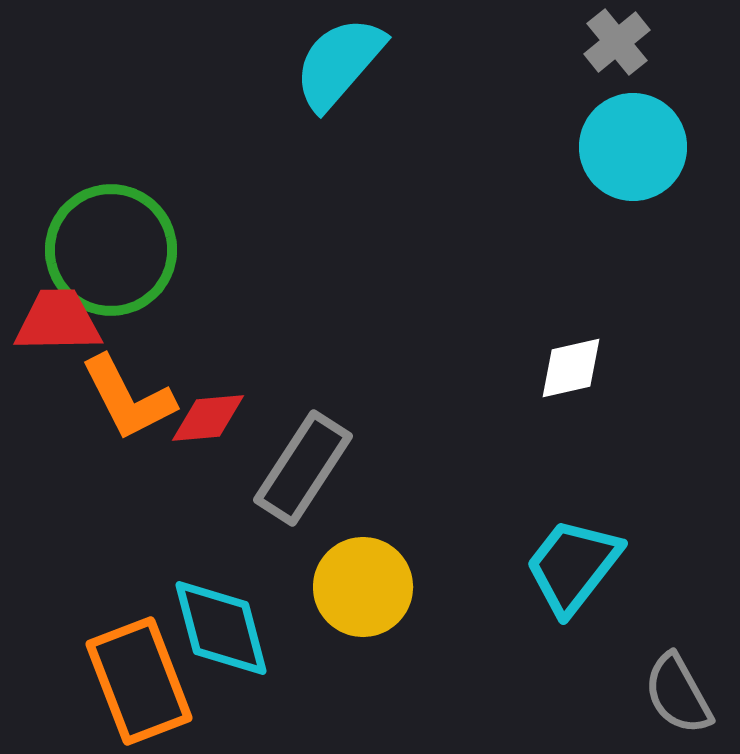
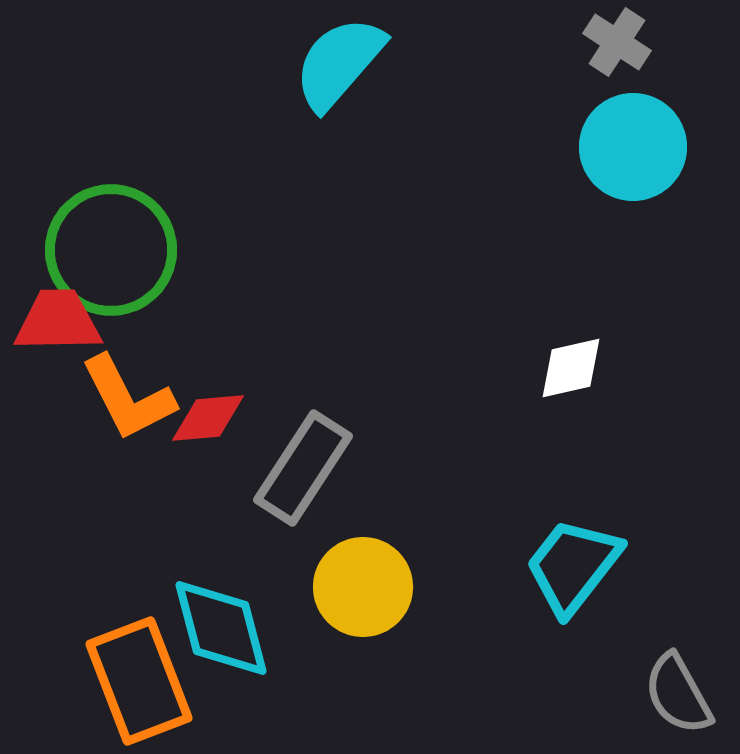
gray cross: rotated 18 degrees counterclockwise
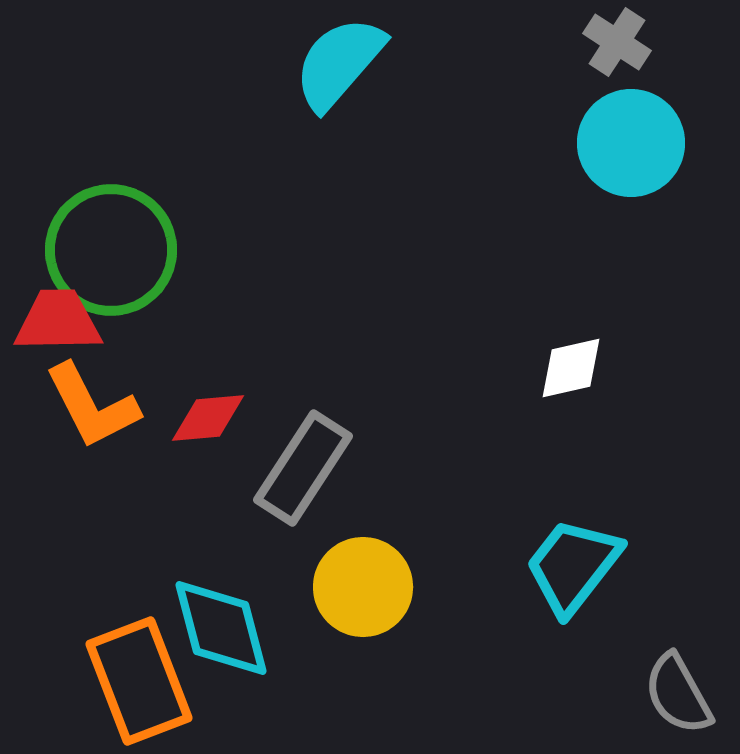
cyan circle: moved 2 px left, 4 px up
orange L-shape: moved 36 px left, 8 px down
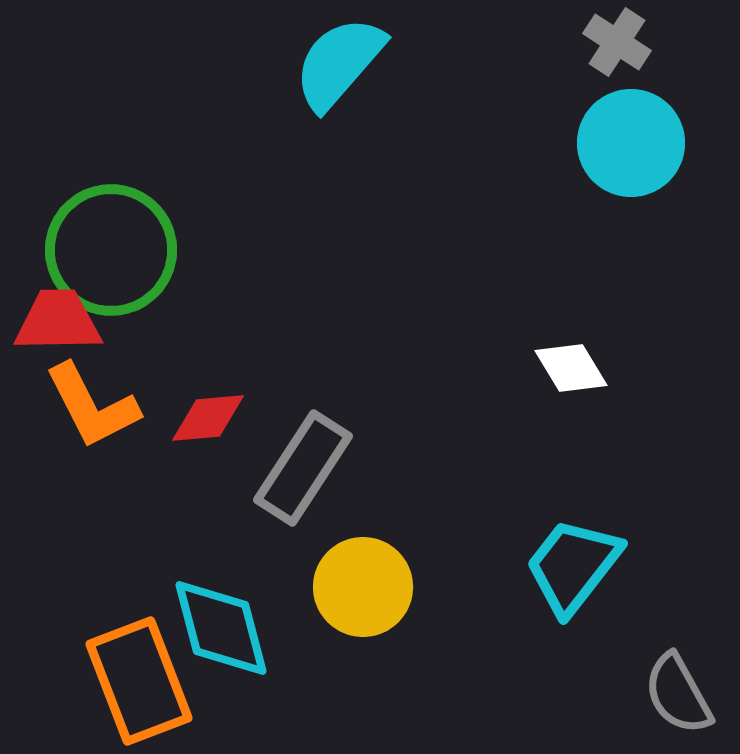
white diamond: rotated 72 degrees clockwise
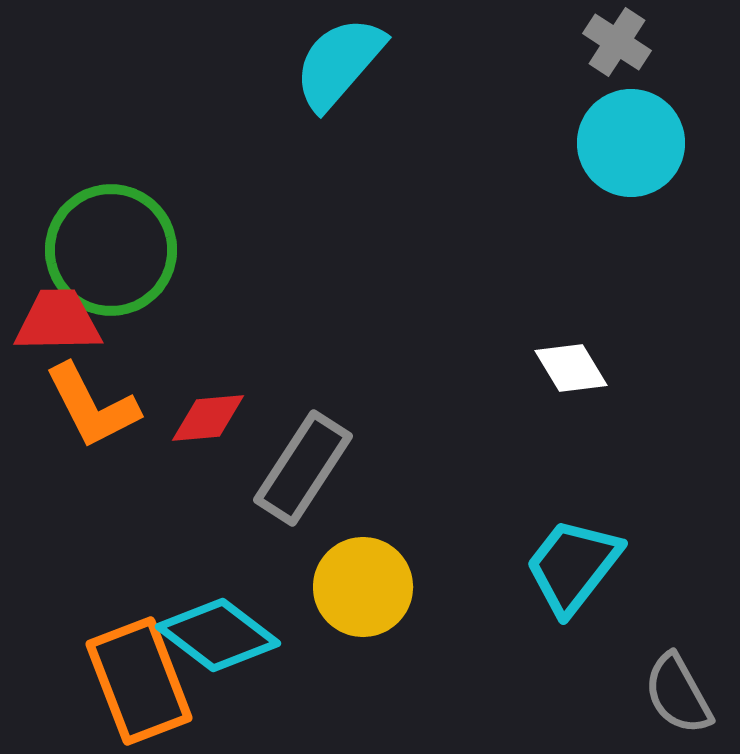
cyan diamond: moved 3 px left, 7 px down; rotated 38 degrees counterclockwise
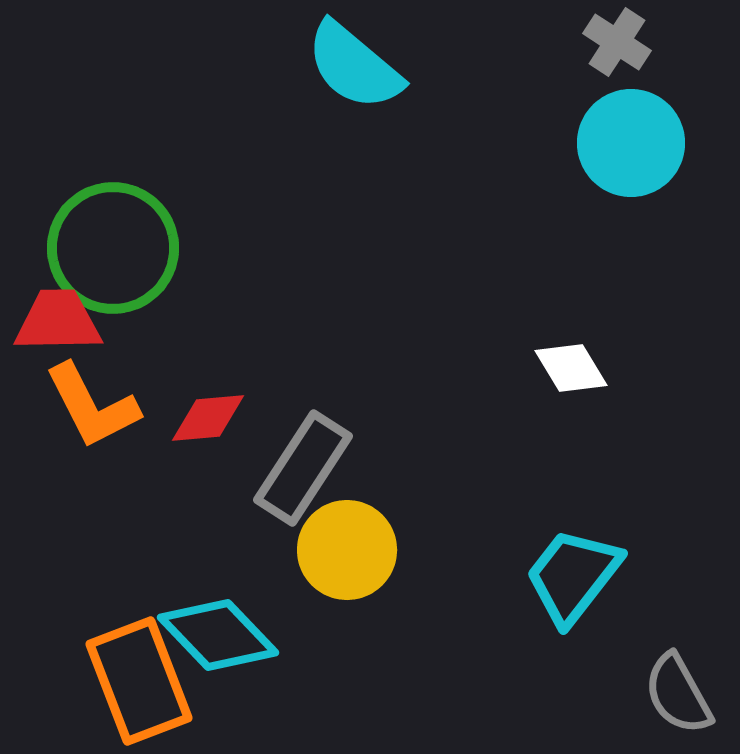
cyan semicircle: moved 15 px right, 3 px down; rotated 91 degrees counterclockwise
green circle: moved 2 px right, 2 px up
cyan trapezoid: moved 10 px down
yellow circle: moved 16 px left, 37 px up
cyan diamond: rotated 9 degrees clockwise
